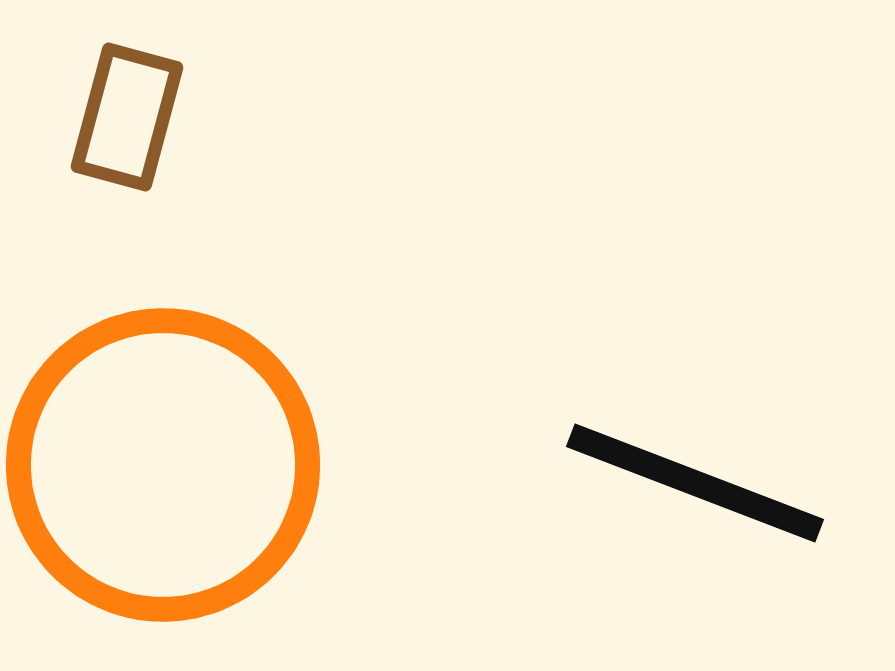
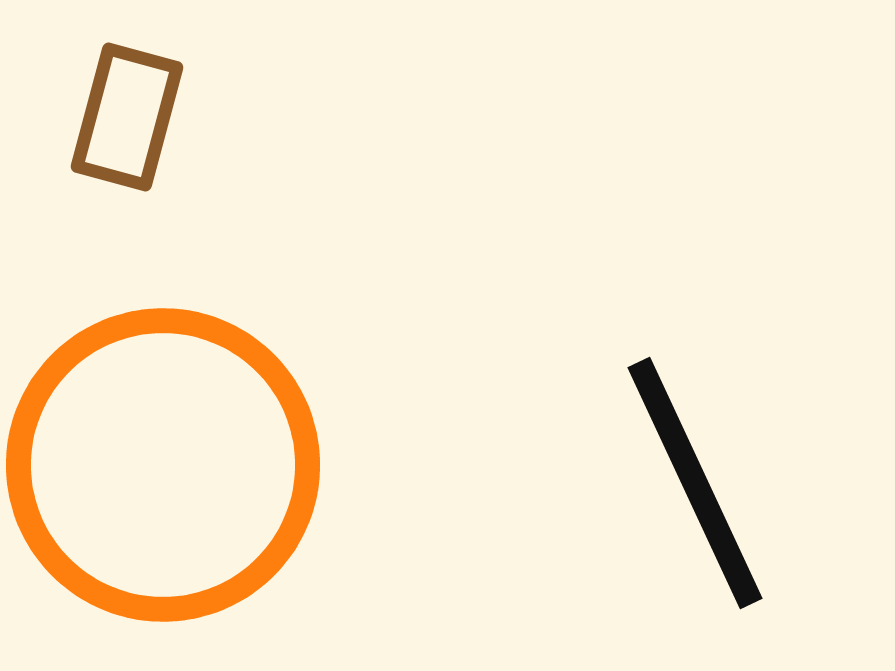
black line: rotated 44 degrees clockwise
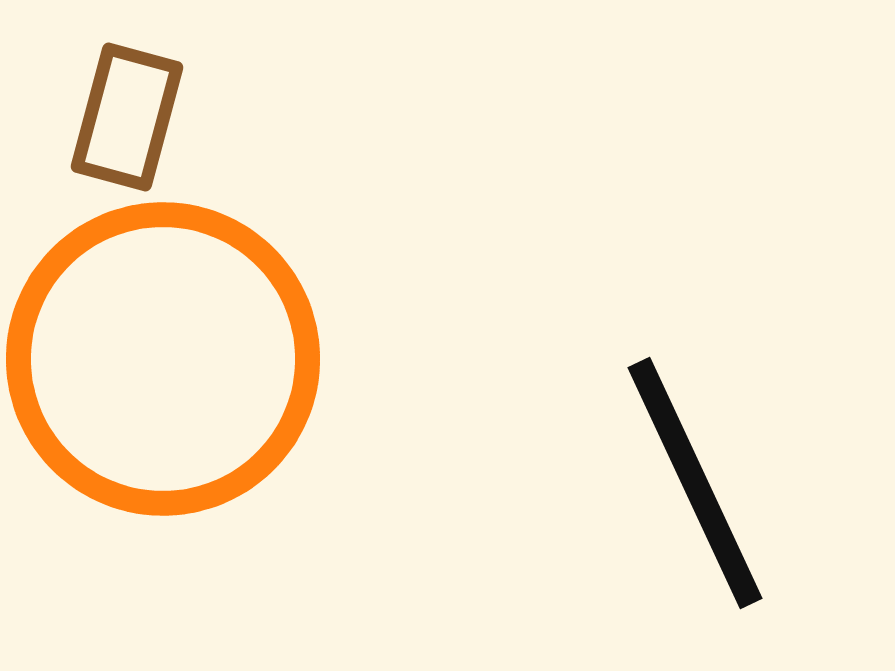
orange circle: moved 106 px up
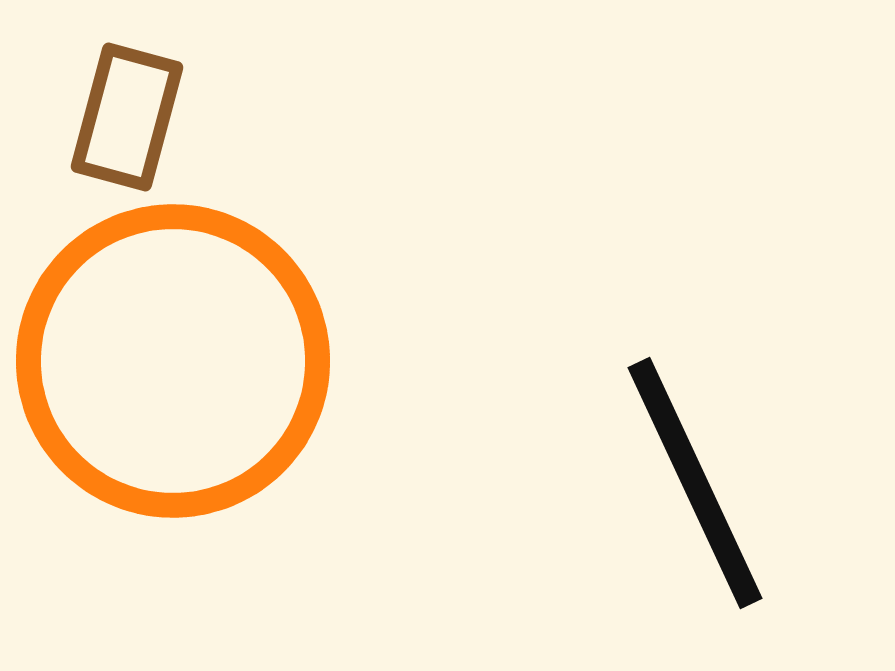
orange circle: moved 10 px right, 2 px down
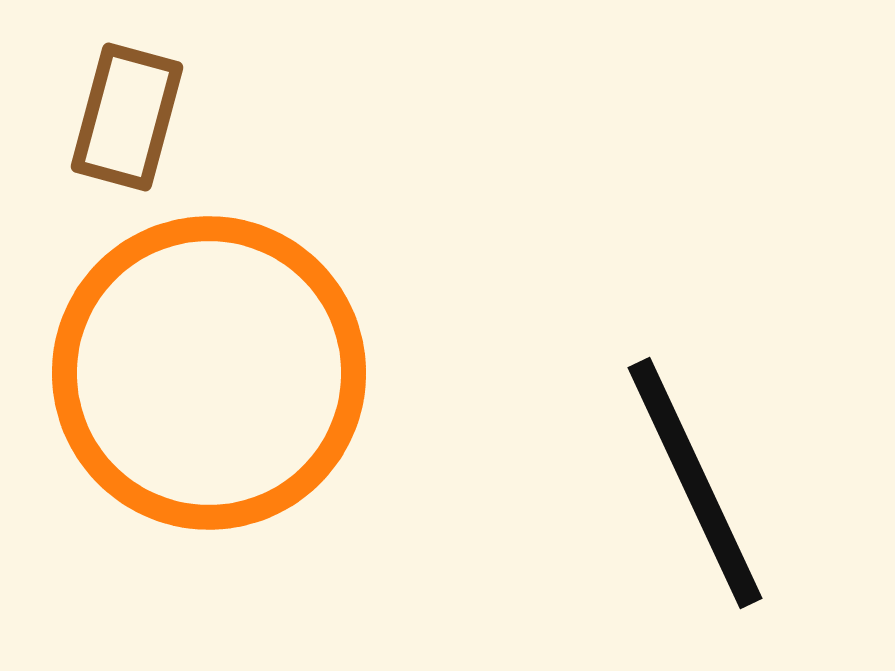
orange circle: moved 36 px right, 12 px down
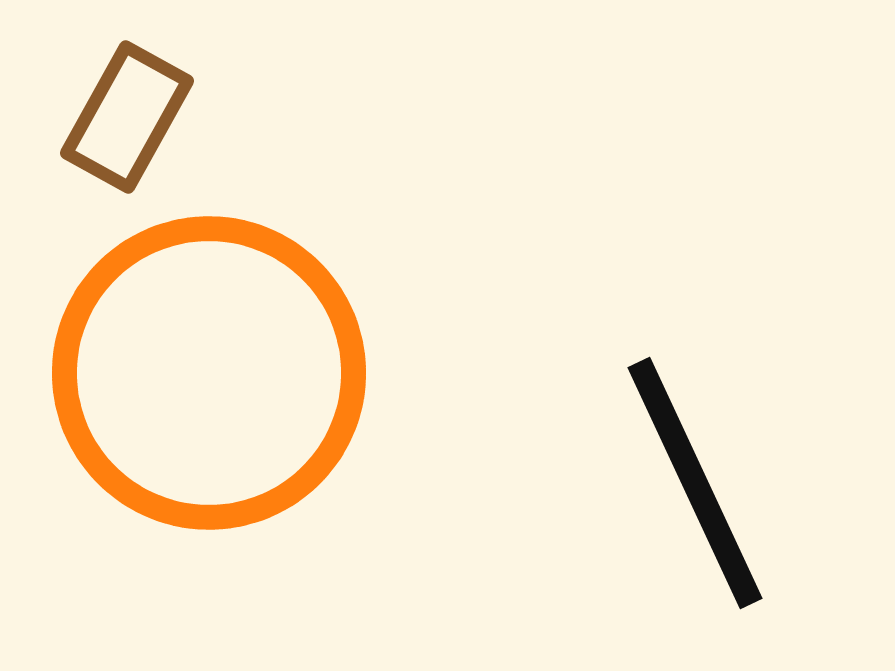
brown rectangle: rotated 14 degrees clockwise
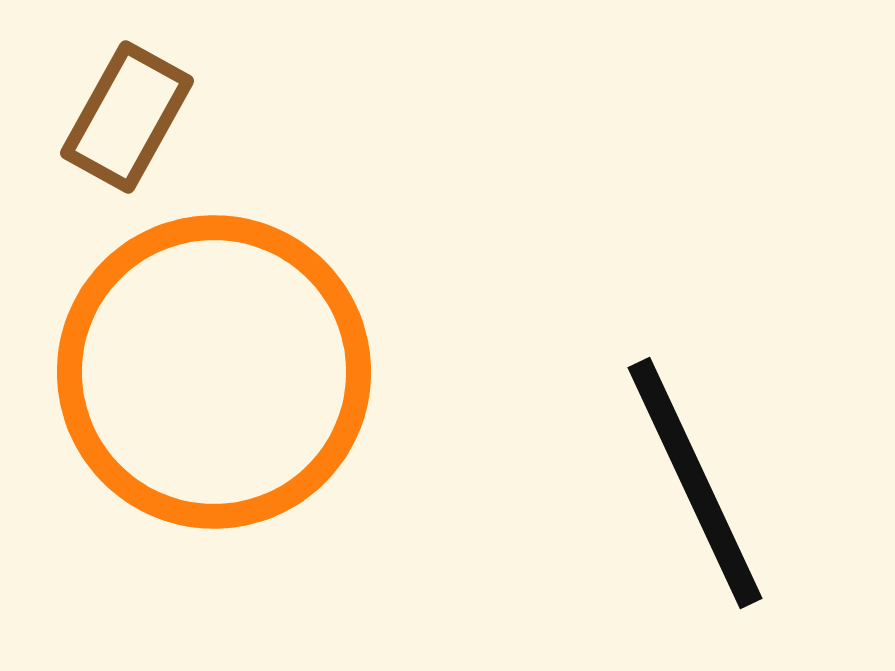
orange circle: moved 5 px right, 1 px up
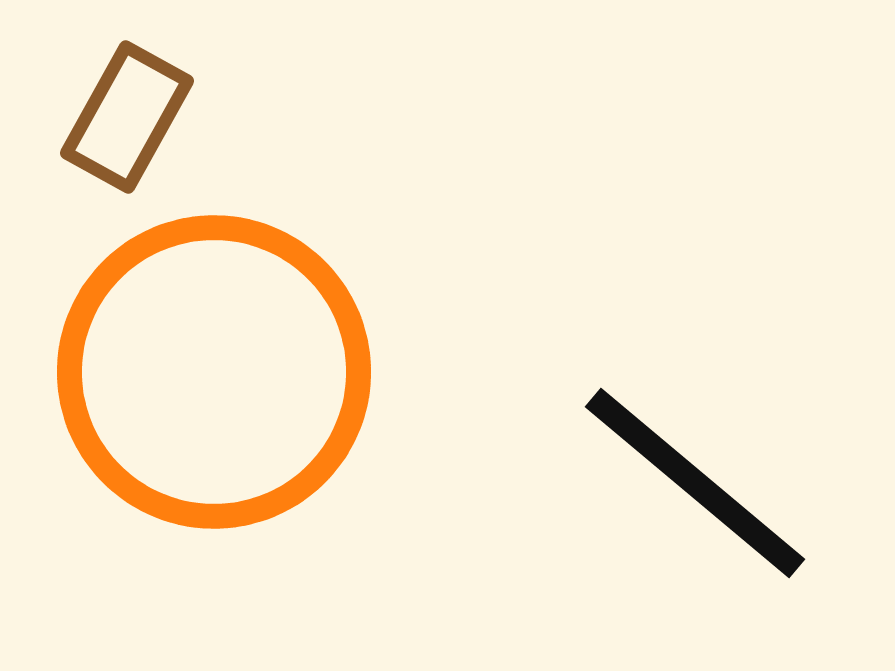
black line: rotated 25 degrees counterclockwise
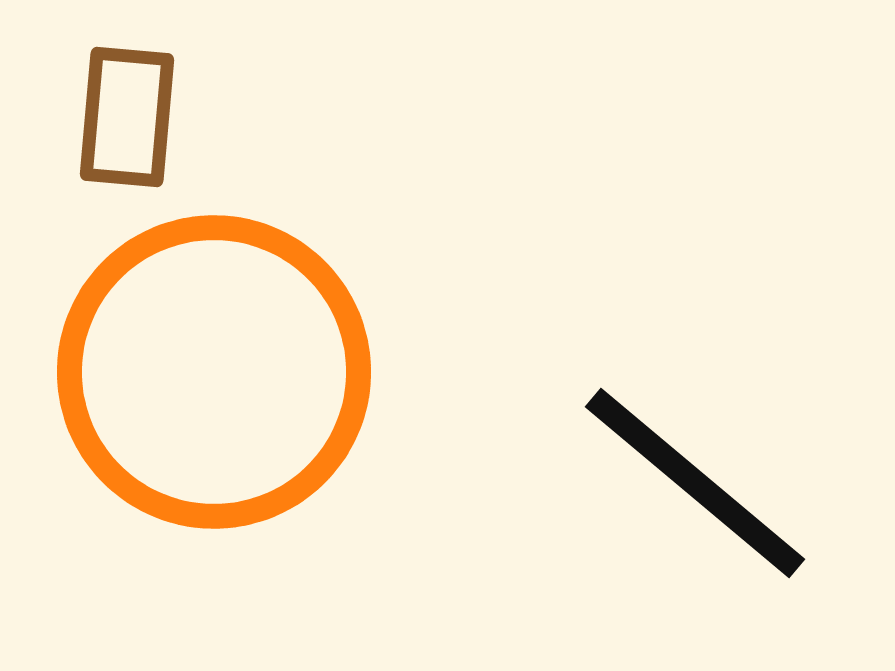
brown rectangle: rotated 24 degrees counterclockwise
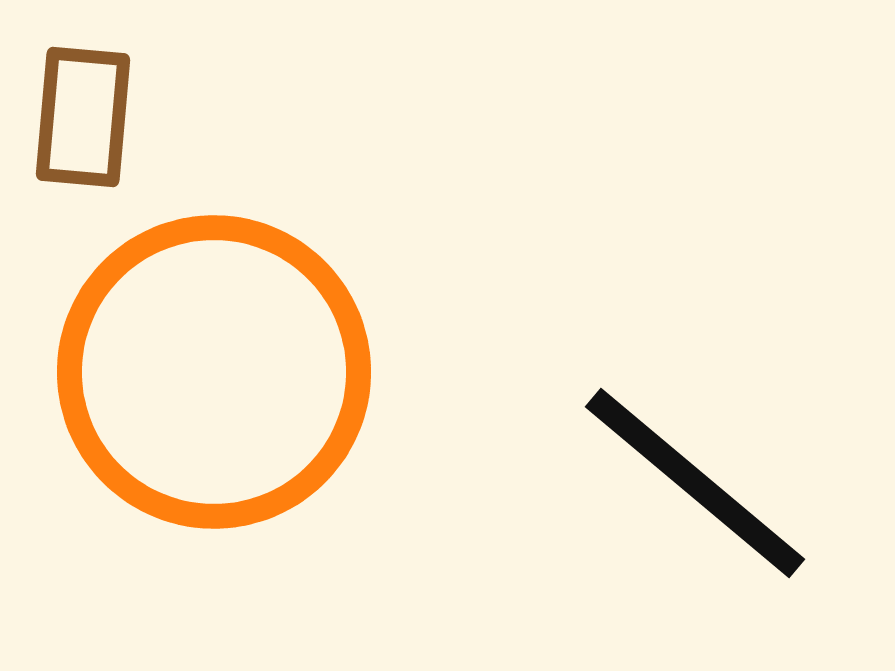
brown rectangle: moved 44 px left
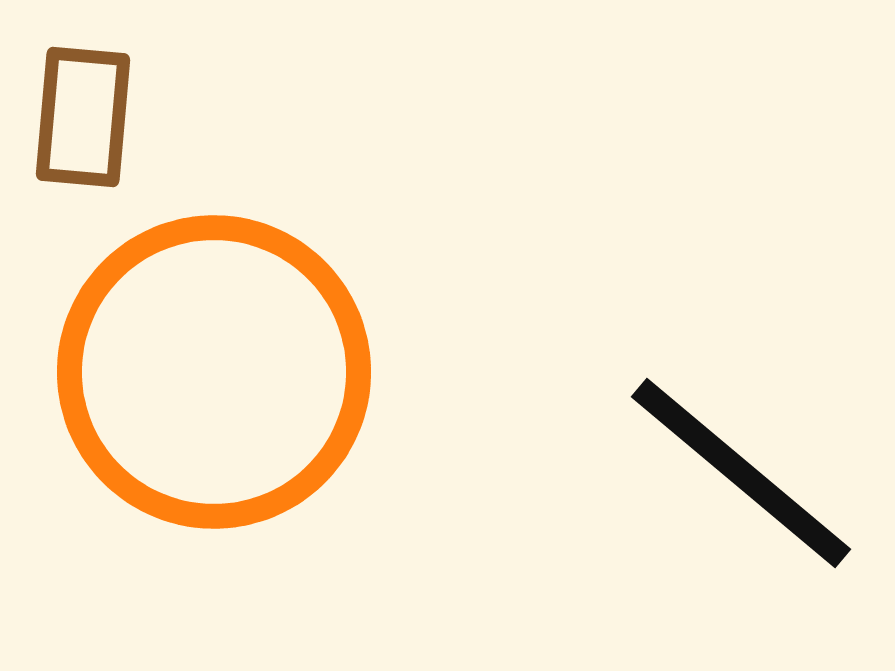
black line: moved 46 px right, 10 px up
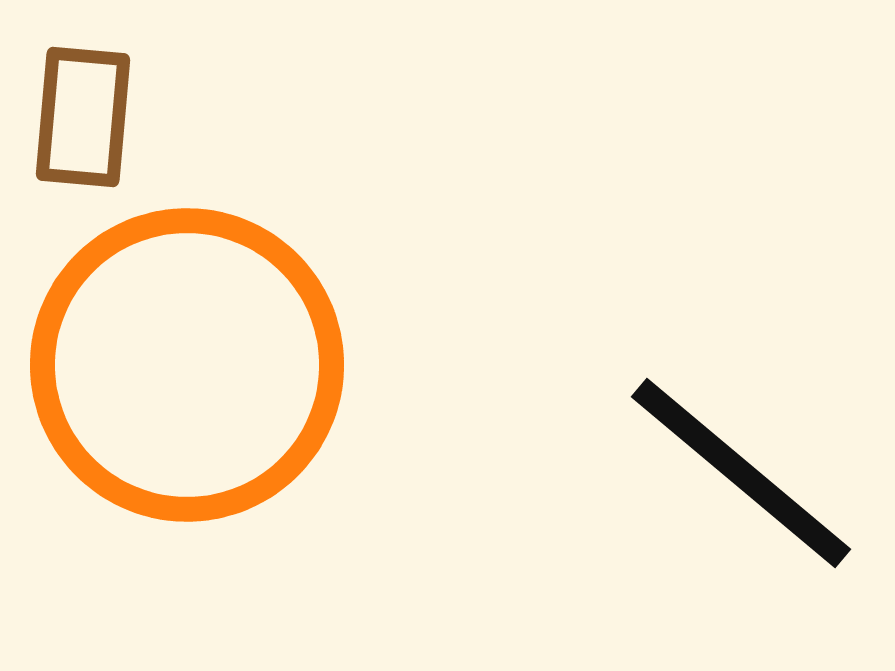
orange circle: moved 27 px left, 7 px up
